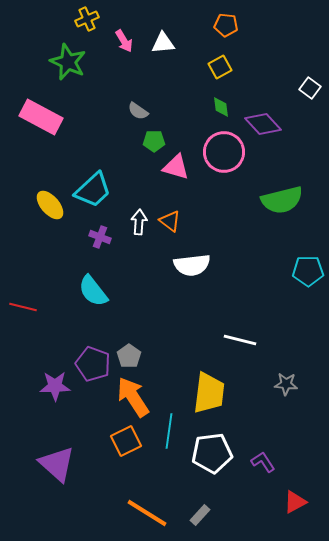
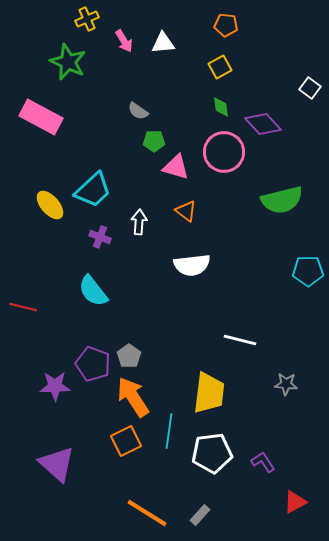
orange triangle: moved 16 px right, 10 px up
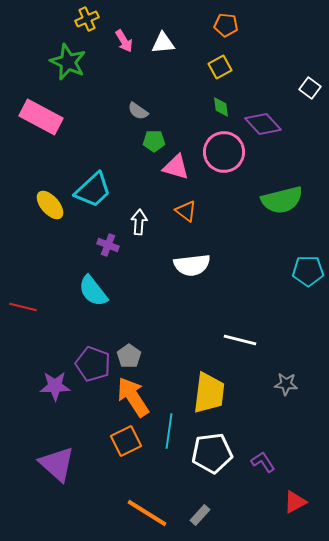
purple cross: moved 8 px right, 8 px down
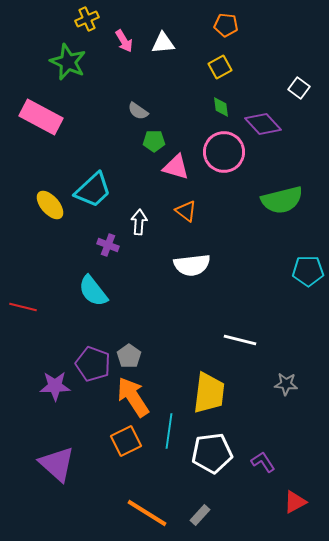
white square: moved 11 px left
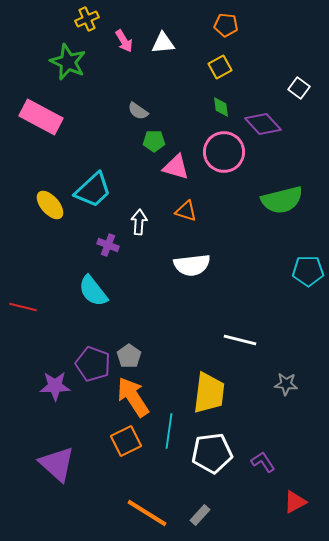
orange triangle: rotated 20 degrees counterclockwise
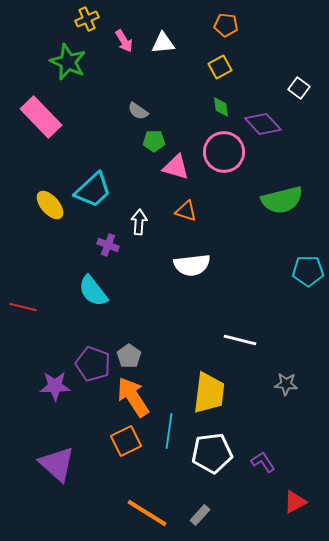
pink rectangle: rotated 18 degrees clockwise
